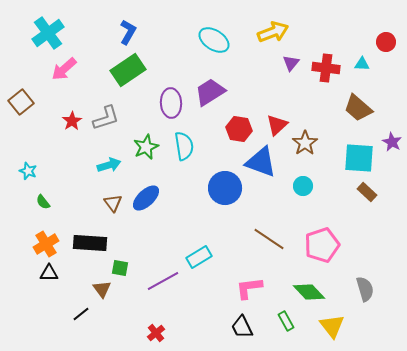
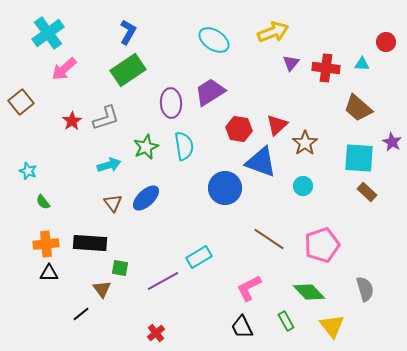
orange cross at (46, 244): rotated 25 degrees clockwise
pink L-shape at (249, 288): rotated 20 degrees counterclockwise
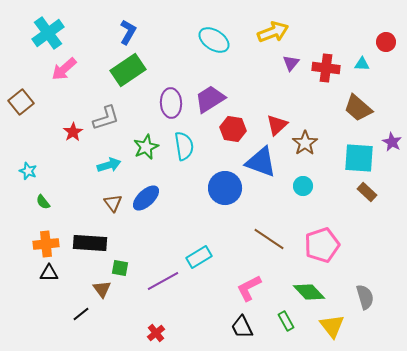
purple trapezoid at (210, 92): moved 7 px down
red star at (72, 121): moved 1 px right, 11 px down
red hexagon at (239, 129): moved 6 px left
gray semicircle at (365, 289): moved 8 px down
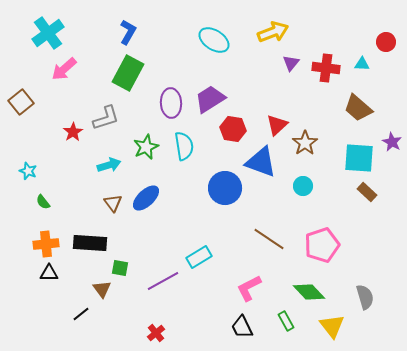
green rectangle at (128, 70): moved 3 px down; rotated 28 degrees counterclockwise
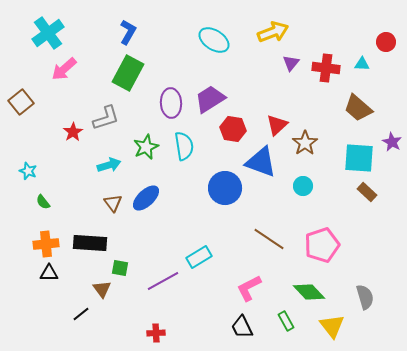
red cross at (156, 333): rotated 36 degrees clockwise
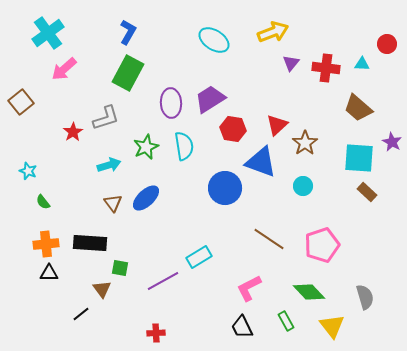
red circle at (386, 42): moved 1 px right, 2 px down
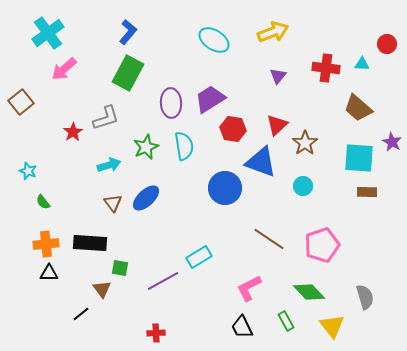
blue L-shape at (128, 32): rotated 10 degrees clockwise
purple triangle at (291, 63): moved 13 px left, 13 px down
brown rectangle at (367, 192): rotated 42 degrees counterclockwise
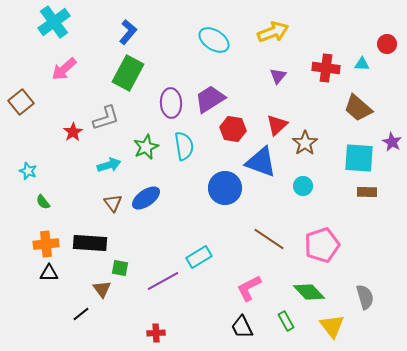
cyan cross at (48, 33): moved 6 px right, 11 px up
blue ellipse at (146, 198): rotated 8 degrees clockwise
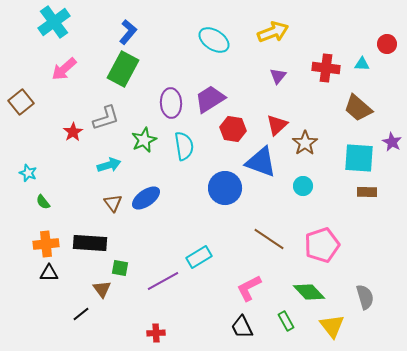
green rectangle at (128, 73): moved 5 px left, 4 px up
green star at (146, 147): moved 2 px left, 7 px up
cyan star at (28, 171): moved 2 px down
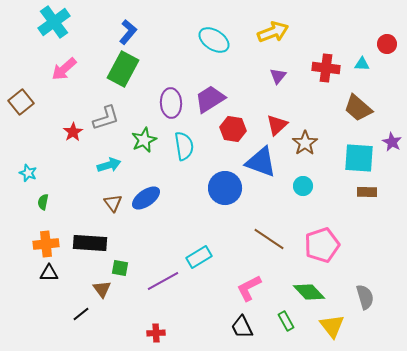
green semicircle at (43, 202): rotated 49 degrees clockwise
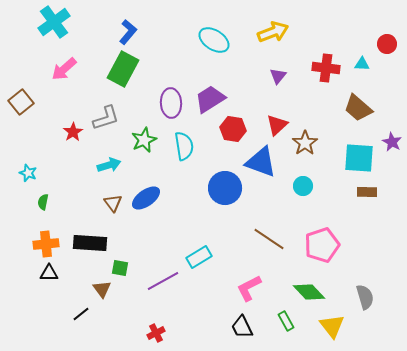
red cross at (156, 333): rotated 24 degrees counterclockwise
